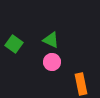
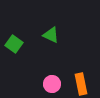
green triangle: moved 5 px up
pink circle: moved 22 px down
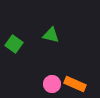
green triangle: rotated 12 degrees counterclockwise
orange rectangle: moved 6 px left; rotated 55 degrees counterclockwise
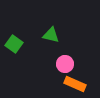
pink circle: moved 13 px right, 20 px up
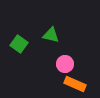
green square: moved 5 px right
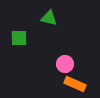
green triangle: moved 2 px left, 17 px up
green square: moved 6 px up; rotated 36 degrees counterclockwise
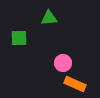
green triangle: rotated 18 degrees counterclockwise
pink circle: moved 2 px left, 1 px up
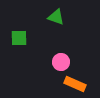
green triangle: moved 7 px right, 1 px up; rotated 24 degrees clockwise
pink circle: moved 2 px left, 1 px up
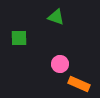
pink circle: moved 1 px left, 2 px down
orange rectangle: moved 4 px right
